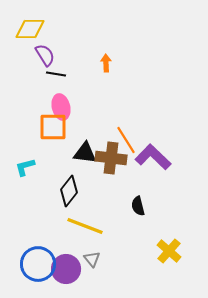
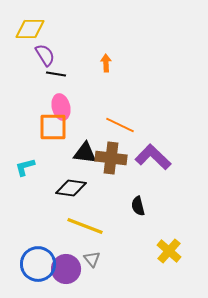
orange line: moved 6 px left, 15 px up; rotated 32 degrees counterclockwise
black diamond: moved 2 px right, 3 px up; rotated 60 degrees clockwise
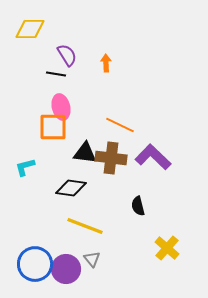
purple semicircle: moved 22 px right
yellow cross: moved 2 px left, 3 px up
blue circle: moved 3 px left
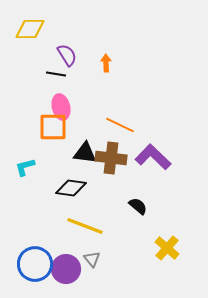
black semicircle: rotated 144 degrees clockwise
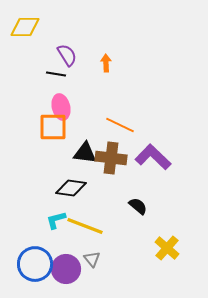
yellow diamond: moved 5 px left, 2 px up
cyan L-shape: moved 31 px right, 53 px down
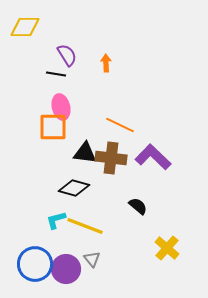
black diamond: moved 3 px right; rotated 8 degrees clockwise
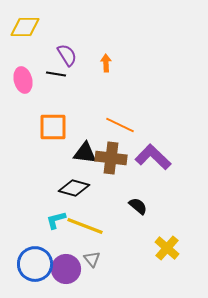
pink ellipse: moved 38 px left, 27 px up
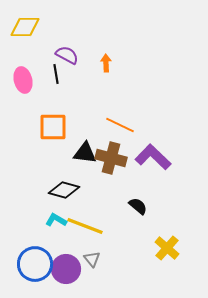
purple semicircle: rotated 30 degrees counterclockwise
black line: rotated 72 degrees clockwise
brown cross: rotated 8 degrees clockwise
black diamond: moved 10 px left, 2 px down
cyan L-shape: rotated 45 degrees clockwise
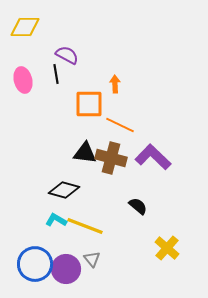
orange arrow: moved 9 px right, 21 px down
orange square: moved 36 px right, 23 px up
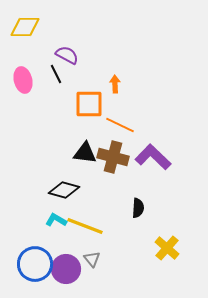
black line: rotated 18 degrees counterclockwise
brown cross: moved 2 px right, 1 px up
black semicircle: moved 2 px down; rotated 54 degrees clockwise
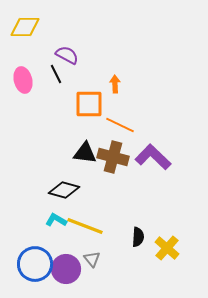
black semicircle: moved 29 px down
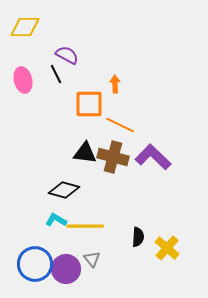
yellow line: rotated 21 degrees counterclockwise
